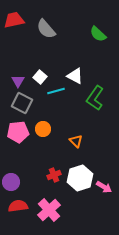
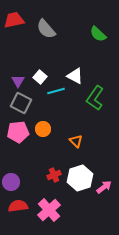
gray square: moved 1 px left
pink arrow: rotated 70 degrees counterclockwise
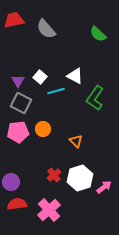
red cross: rotated 16 degrees counterclockwise
red semicircle: moved 1 px left, 2 px up
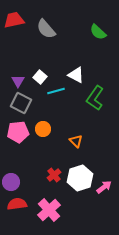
green semicircle: moved 2 px up
white triangle: moved 1 px right, 1 px up
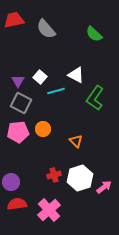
green semicircle: moved 4 px left, 2 px down
red cross: rotated 24 degrees clockwise
